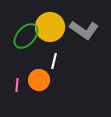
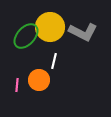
gray L-shape: moved 1 px left, 2 px down; rotated 8 degrees counterclockwise
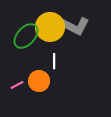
gray L-shape: moved 8 px left, 6 px up
white line: rotated 14 degrees counterclockwise
orange circle: moved 1 px down
pink line: rotated 56 degrees clockwise
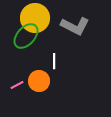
yellow circle: moved 15 px left, 9 px up
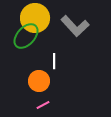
gray L-shape: rotated 20 degrees clockwise
pink line: moved 26 px right, 20 px down
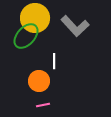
pink line: rotated 16 degrees clockwise
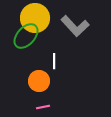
pink line: moved 2 px down
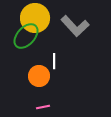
orange circle: moved 5 px up
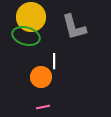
yellow circle: moved 4 px left, 1 px up
gray L-shape: moved 1 px left, 1 px down; rotated 28 degrees clockwise
green ellipse: rotated 64 degrees clockwise
orange circle: moved 2 px right, 1 px down
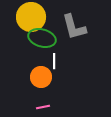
green ellipse: moved 16 px right, 2 px down
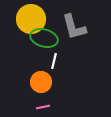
yellow circle: moved 2 px down
green ellipse: moved 2 px right
white line: rotated 14 degrees clockwise
orange circle: moved 5 px down
